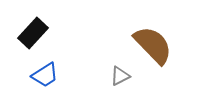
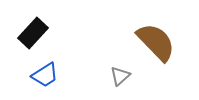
brown semicircle: moved 3 px right, 3 px up
gray triangle: rotated 15 degrees counterclockwise
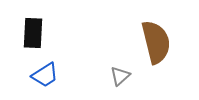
black rectangle: rotated 40 degrees counterclockwise
brown semicircle: rotated 30 degrees clockwise
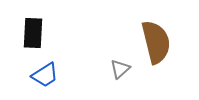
gray triangle: moved 7 px up
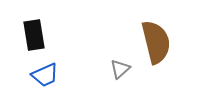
black rectangle: moved 1 px right, 2 px down; rotated 12 degrees counterclockwise
blue trapezoid: rotated 8 degrees clockwise
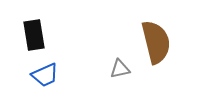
gray triangle: rotated 30 degrees clockwise
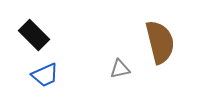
black rectangle: rotated 36 degrees counterclockwise
brown semicircle: moved 4 px right
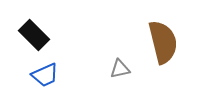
brown semicircle: moved 3 px right
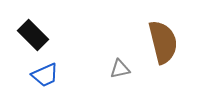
black rectangle: moved 1 px left
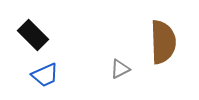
brown semicircle: rotated 12 degrees clockwise
gray triangle: rotated 15 degrees counterclockwise
